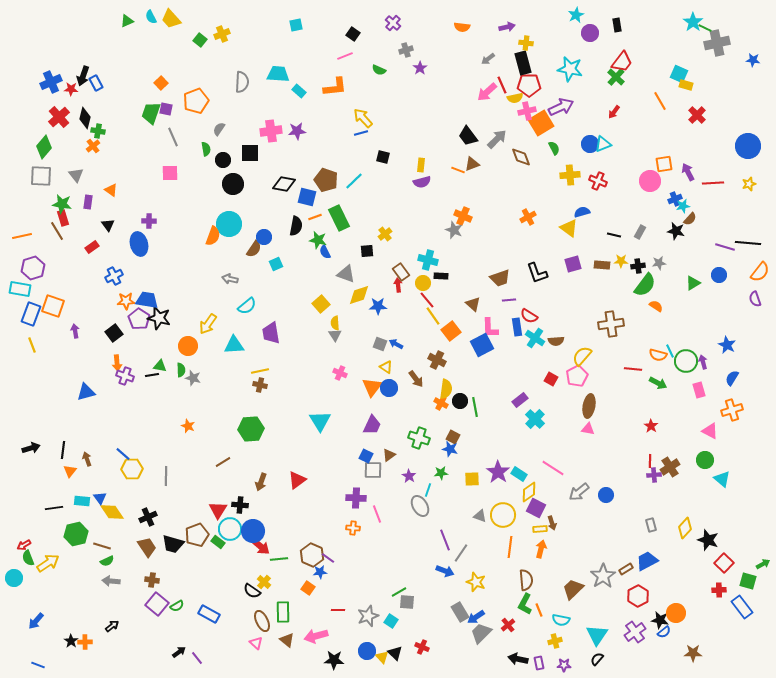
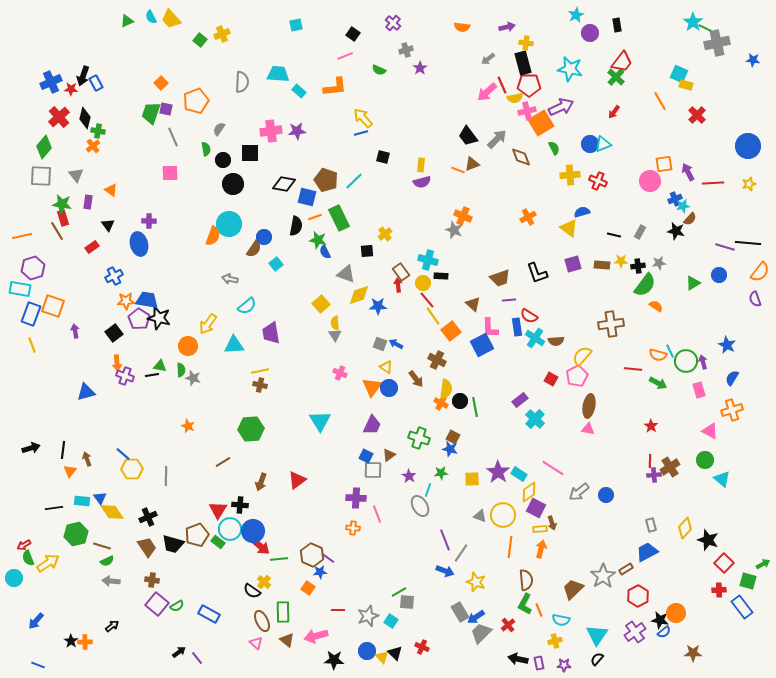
cyan square at (276, 264): rotated 16 degrees counterclockwise
blue trapezoid at (647, 561): moved 9 px up
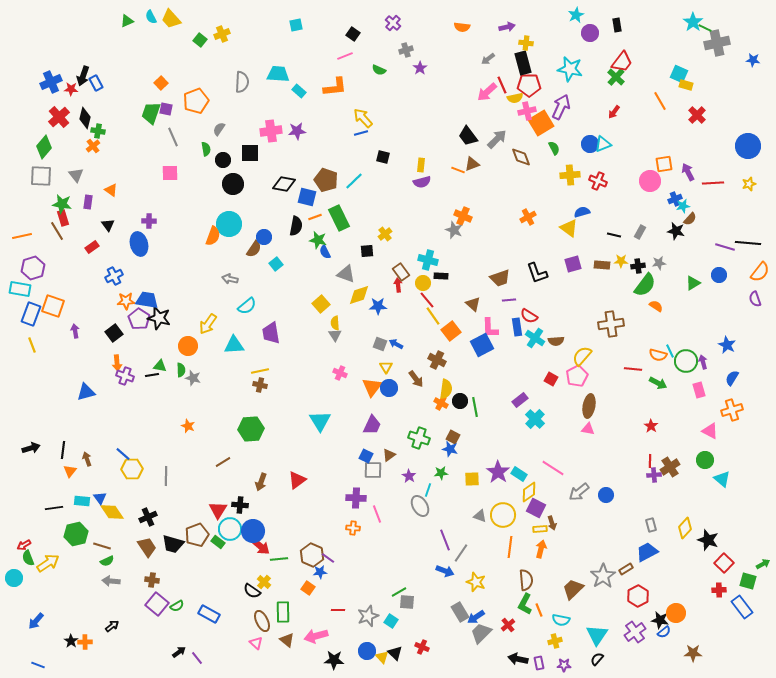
purple arrow at (561, 107): rotated 40 degrees counterclockwise
yellow triangle at (386, 367): rotated 24 degrees clockwise
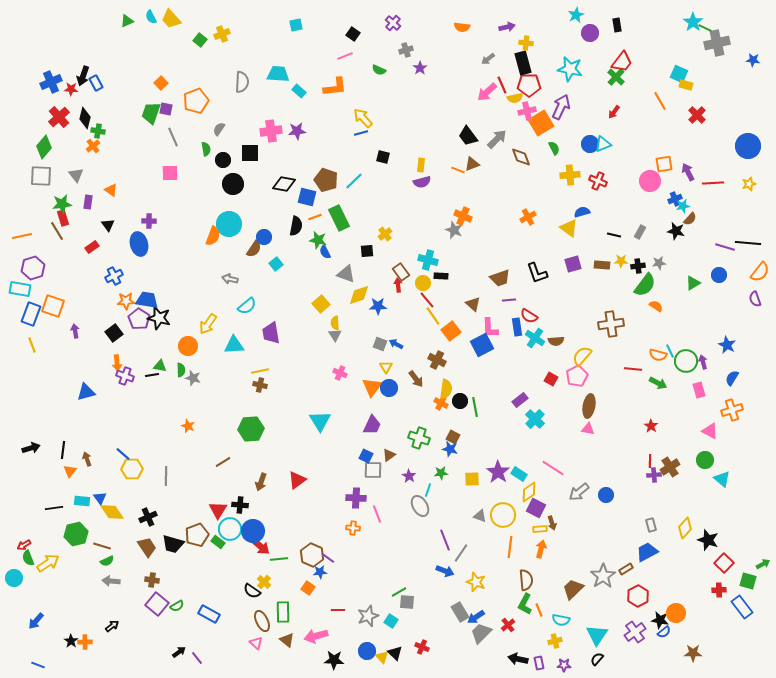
green star at (62, 204): rotated 18 degrees counterclockwise
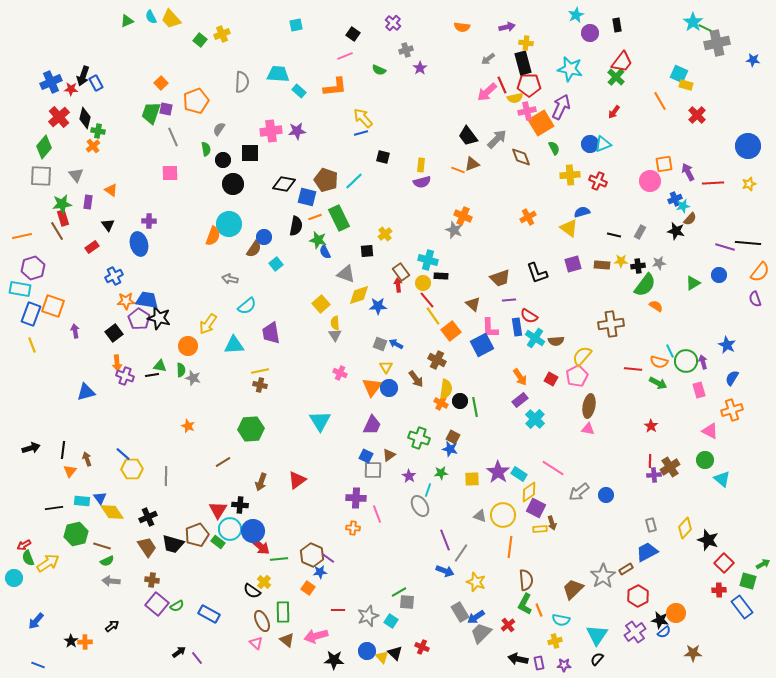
orange semicircle at (658, 355): moved 1 px right, 7 px down
orange arrow at (541, 549): moved 21 px left, 172 px up; rotated 132 degrees clockwise
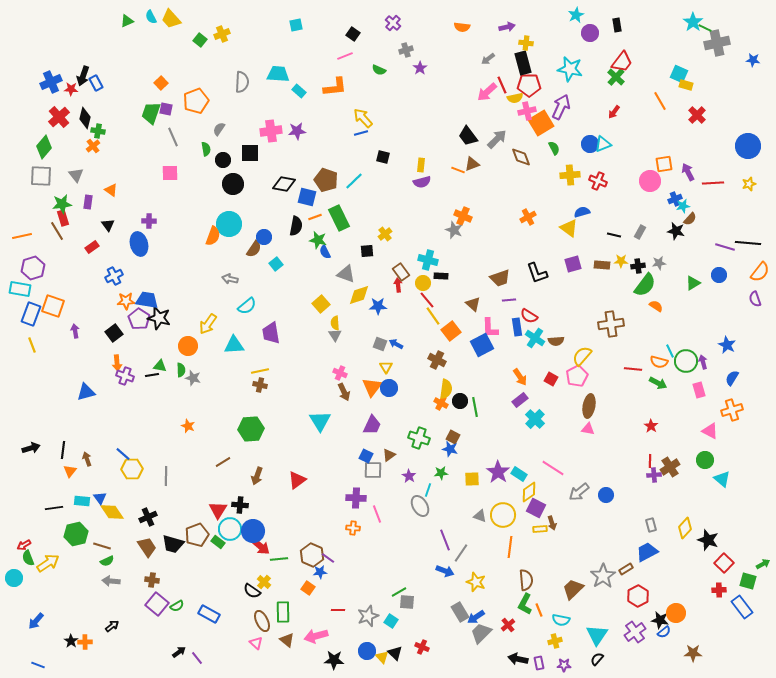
brown arrow at (416, 379): moved 72 px left, 13 px down; rotated 12 degrees clockwise
brown arrow at (261, 482): moved 4 px left, 6 px up
